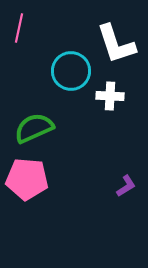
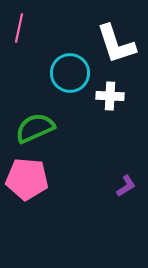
cyan circle: moved 1 px left, 2 px down
green semicircle: moved 1 px right
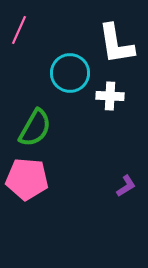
pink line: moved 2 px down; rotated 12 degrees clockwise
white L-shape: rotated 9 degrees clockwise
green semicircle: rotated 144 degrees clockwise
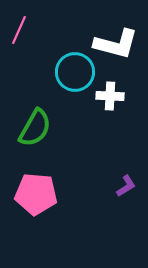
white L-shape: rotated 66 degrees counterclockwise
cyan circle: moved 5 px right, 1 px up
pink pentagon: moved 9 px right, 15 px down
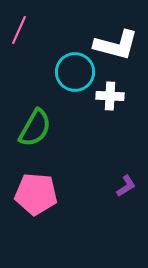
white L-shape: moved 1 px down
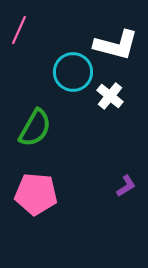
cyan circle: moved 2 px left
white cross: rotated 36 degrees clockwise
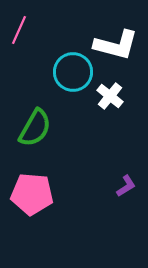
pink pentagon: moved 4 px left
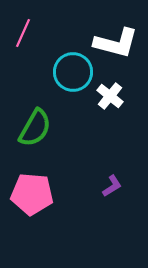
pink line: moved 4 px right, 3 px down
white L-shape: moved 2 px up
purple L-shape: moved 14 px left
